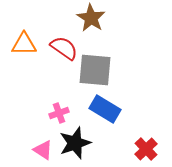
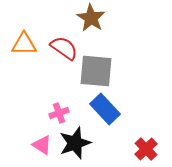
gray square: moved 1 px right, 1 px down
blue rectangle: rotated 16 degrees clockwise
pink triangle: moved 1 px left, 5 px up
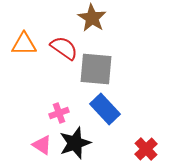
brown star: moved 1 px right
gray square: moved 2 px up
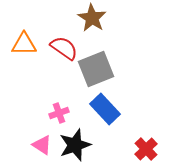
gray square: rotated 27 degrees counterclockwise
black star: moved 2 px down
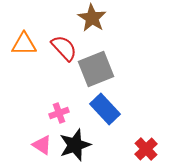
red semicircle: rotated 12 degrees clockwise
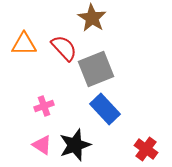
pink cross: moved 15 px left, 7 px up
red cross: rotated 10 degrees counterclockwise
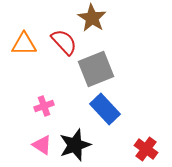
red semicircle: moved 6 px up
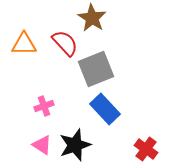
red semicircle: moved 1 px right, 1 px down
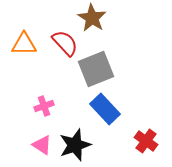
red cross: moved 8 px up
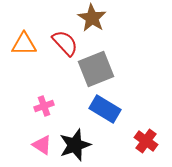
blue rectangle: rotated 16 degrees counterclockwise
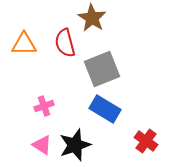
red semicircle: rotated 152 degrees counterclockwise
gray square: moved 6 px right
